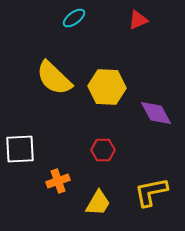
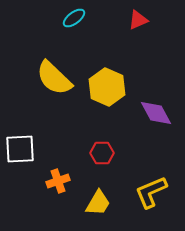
yellow hexagon: rotated 21 degrees clockwise
red hexagon: moved 1 px left, 3 px down
yellow L-shape: rotated 12 degrees counterclockwise
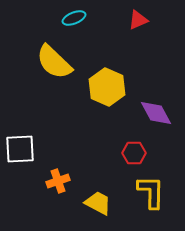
cyan ellipse: rotated 15 degrees clockwise
yellow semicircle: moved 16 px up
red hexagon: moved 32 px right
yellow L-shape: rotated 114 degrees clockwise
yellow trapezoid: rotated 92 degrees counterclockwise
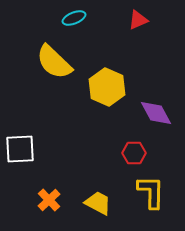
orange cross: moved 9 px left, 19 px down; rotated 25 degrees counterclockwise
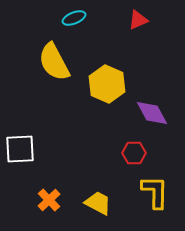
yellow semicircle: rotated 18 degrees clockwise
yellow hexagon: moved 3 px up
purple diamond: moved 4 px left
yellow L-shape: moved 4 px right
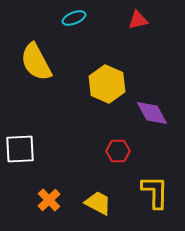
red triangle: rotated 10 degrees clockwise
yellow semicircle: moved 18 px left
red hexagon: moved 16 px left, 2 px up
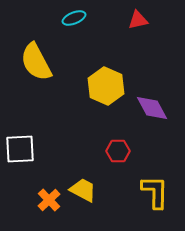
yellow hexagon: moved 1 px left, 2 px down
purple diamond: moved 5 px up
yellow trapezoid: moved 15 px left, 13 px up
